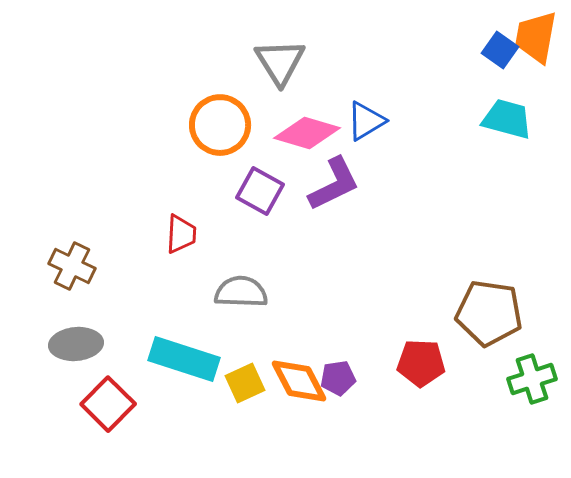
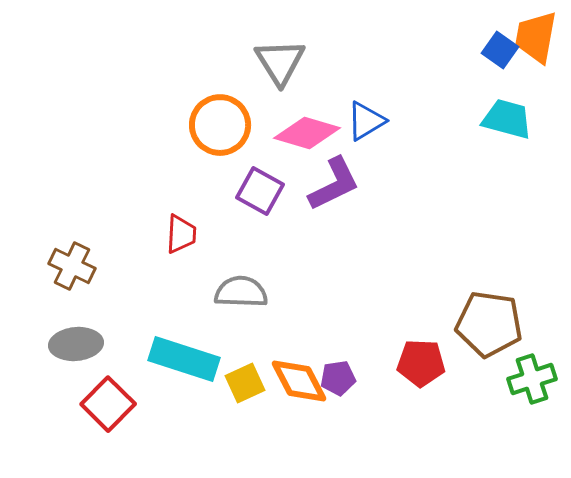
brown pentagon: moved 11 px down
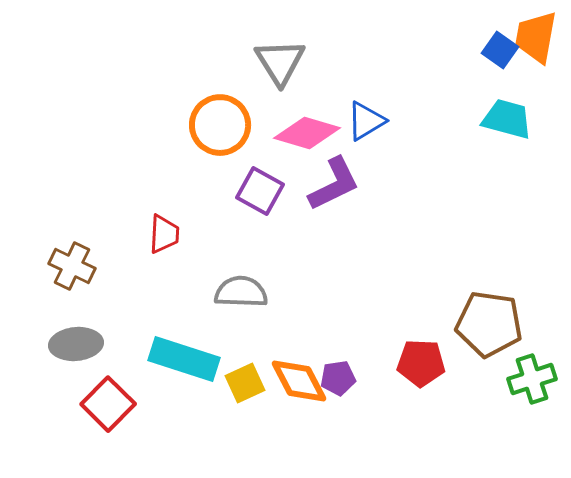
red trapezoid: moved 17 px left
